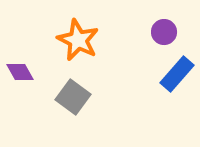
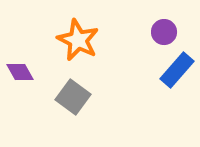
blue rectangle: moved 4 px up
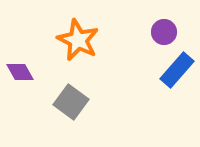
gray square: moved 2 px left, 5 px down
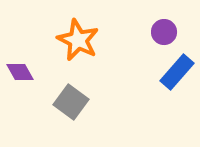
blue rectangle: moved 2 px down
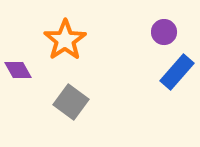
orange star: moved 13 px left; rotated 12 degrees clockwise
purple diamond: moved 2 px left, 2 px up
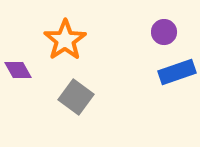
blue rectangle: rotated 30 degrees clockwise
gray square: moved 5 px right, 5 px up
